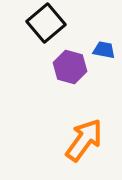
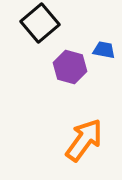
black square: moved 6 px left
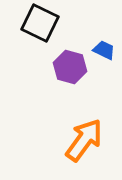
black square: rotated 24 degrees counterclockwise
blue trapezoid: rotated 15 degrees clockwise
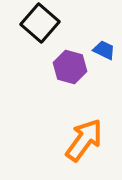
black square: rotated 15 degrees clockwise
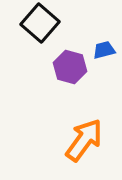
blue trapezoid: rotated 40 degrees counterclockwise
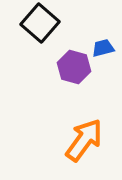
blue trapezoid: moved 1 px left, 2 px up
purple hexagon: moved 4 px right
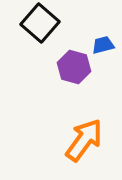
blue trapezoid: moved 3 px up
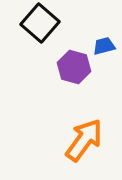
blue trapezoid: moved 1 px right, 1 px down
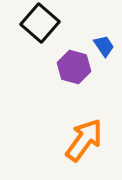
blue trapezoid: rotated 70 degrees clockwise
